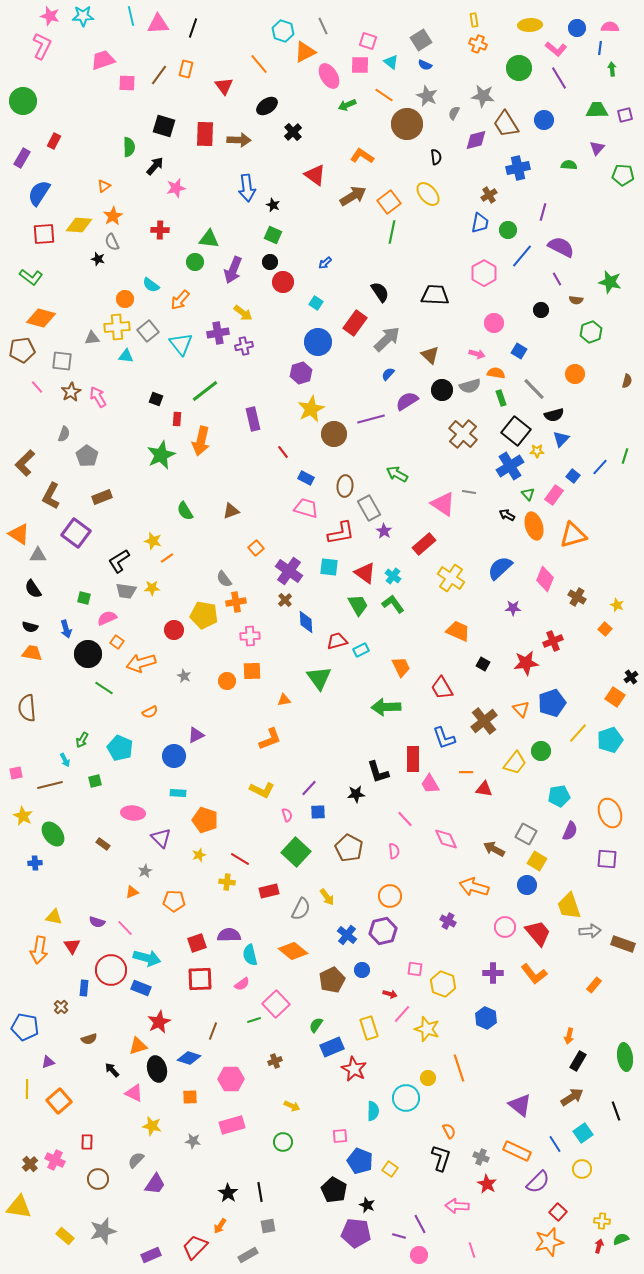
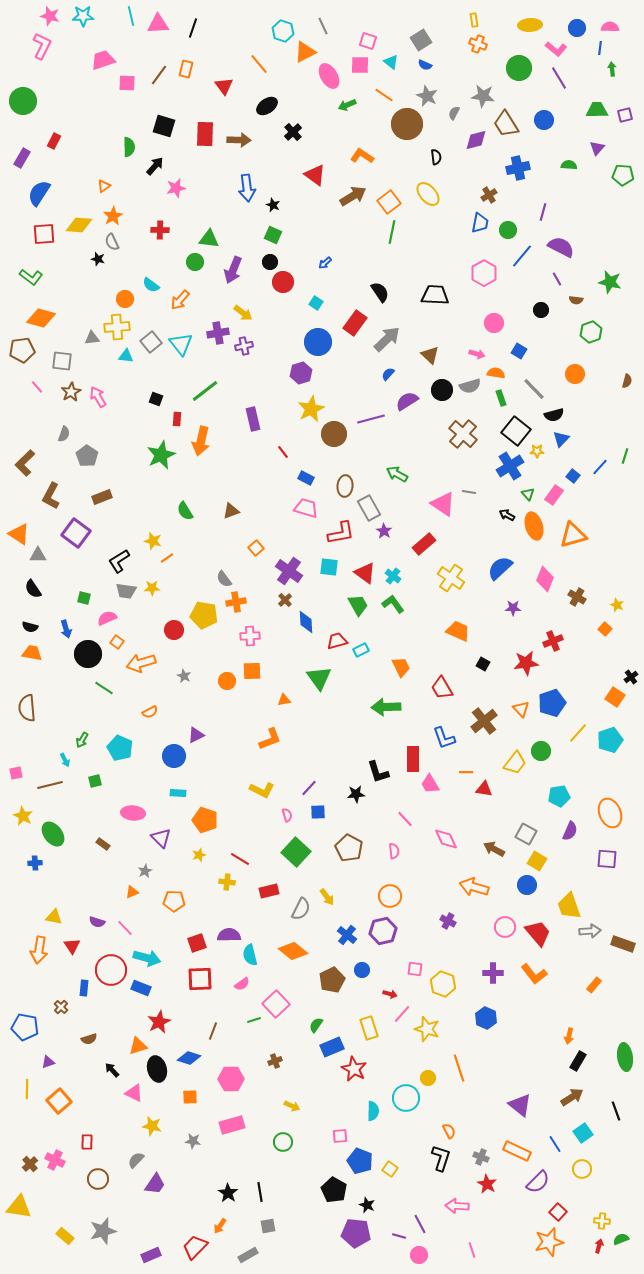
gray square at (148, 331): moved 3 px right, 11 px down
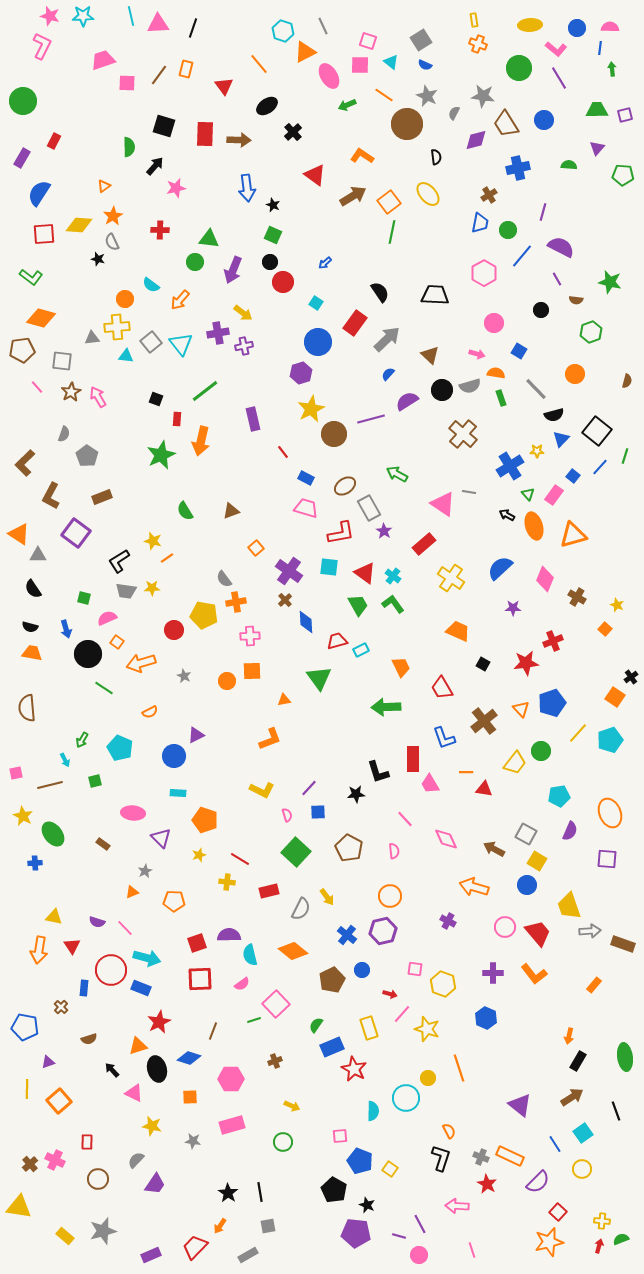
gray line at (534, 389): moved 2 px right
black square at (516, 431): moved 81 px right
brown ellipse at (345, 486): rotated 50 degrees clockwise
orange rectangle at (517, 1151): moved 7 px left, 5 px down
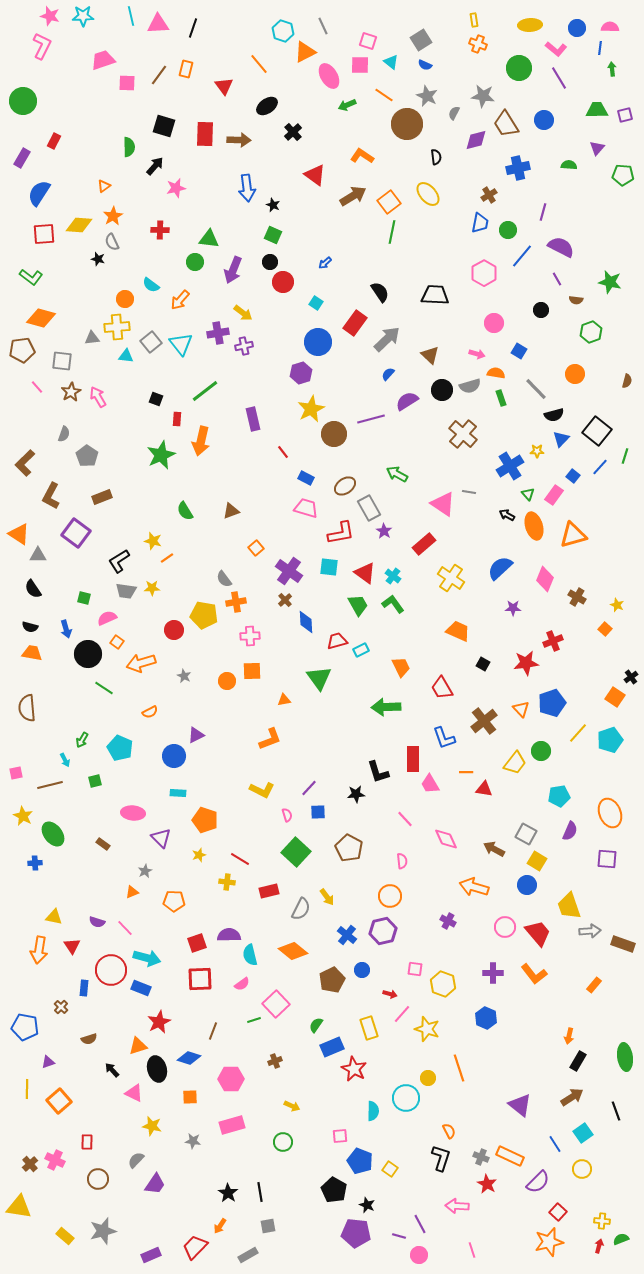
pink semicircle at (394, 851): moved 8 px right, 10 px down
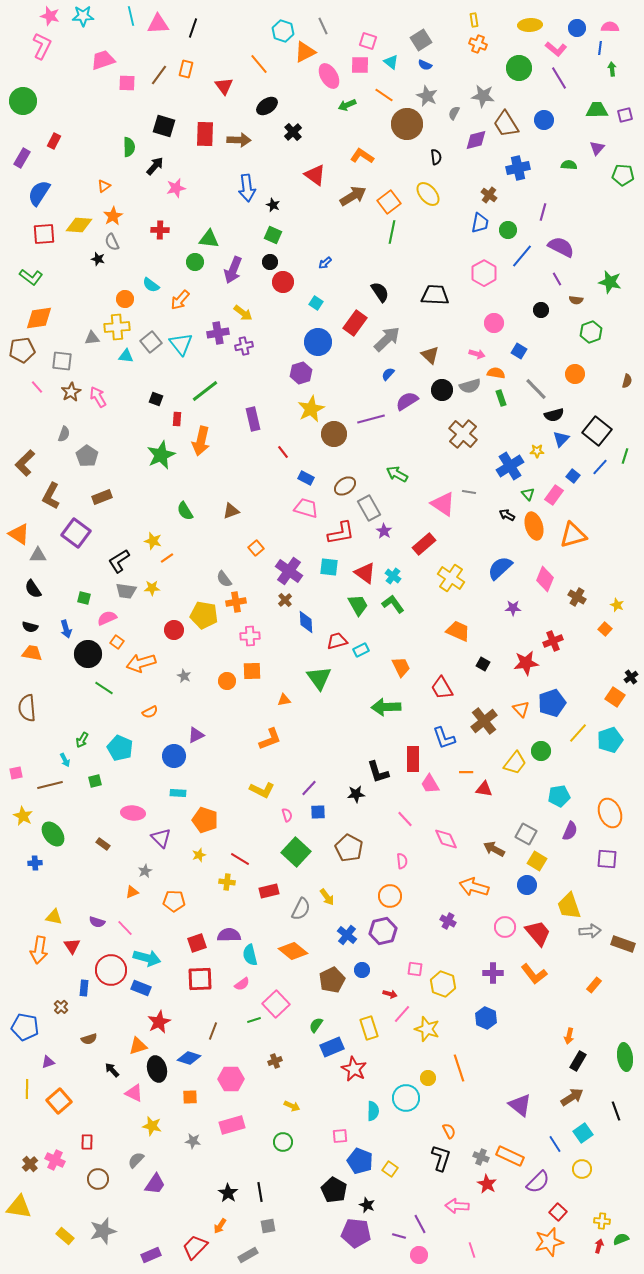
brown cross at (489, 195): rotated 21 degrees counterclockwise
orange diamond at (41, 318): moved 2 px left; rotated 24 degrees counterclockwise
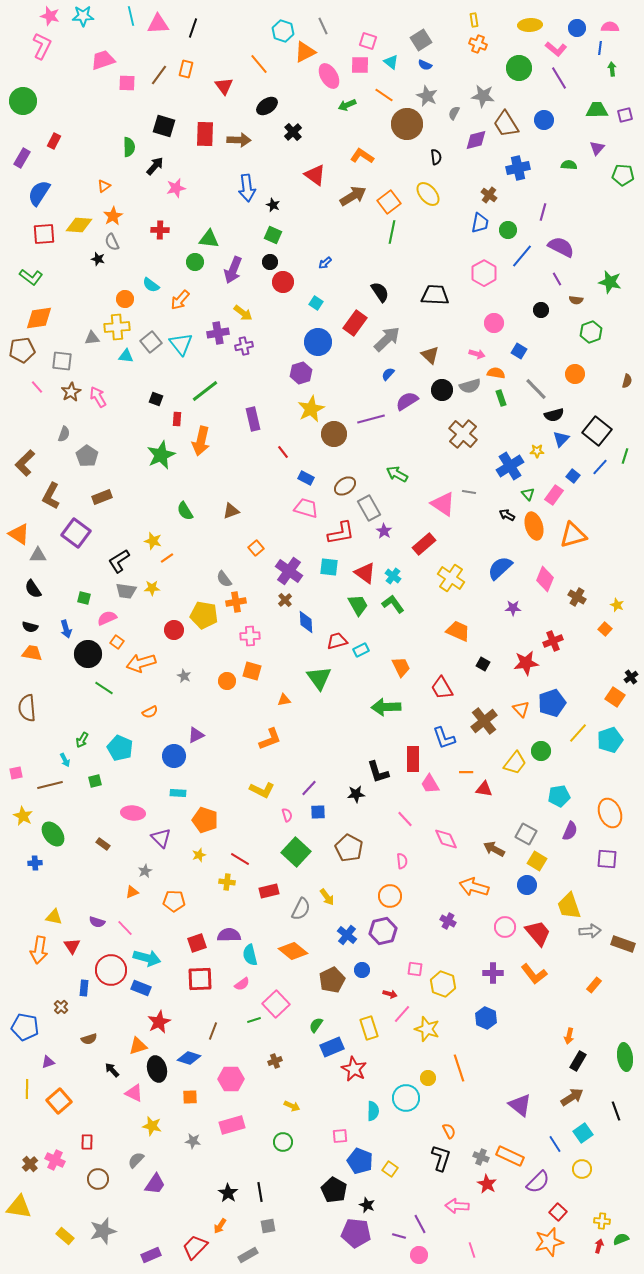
orange square at (252, 671): rotated 18 degrees clockwise
